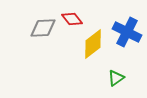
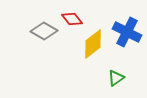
gray diamond: moved 1 px right, 3 px down; rotated 32 degrees clockwise
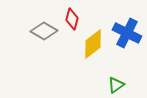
red diamond: rotated 55 degrees clockwise
blue cross: moved 1 px down
green triangle: moved 7 px down
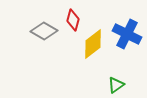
red diamond: moved 1 px right, 1 px down
blue cross: moved 1 px down
